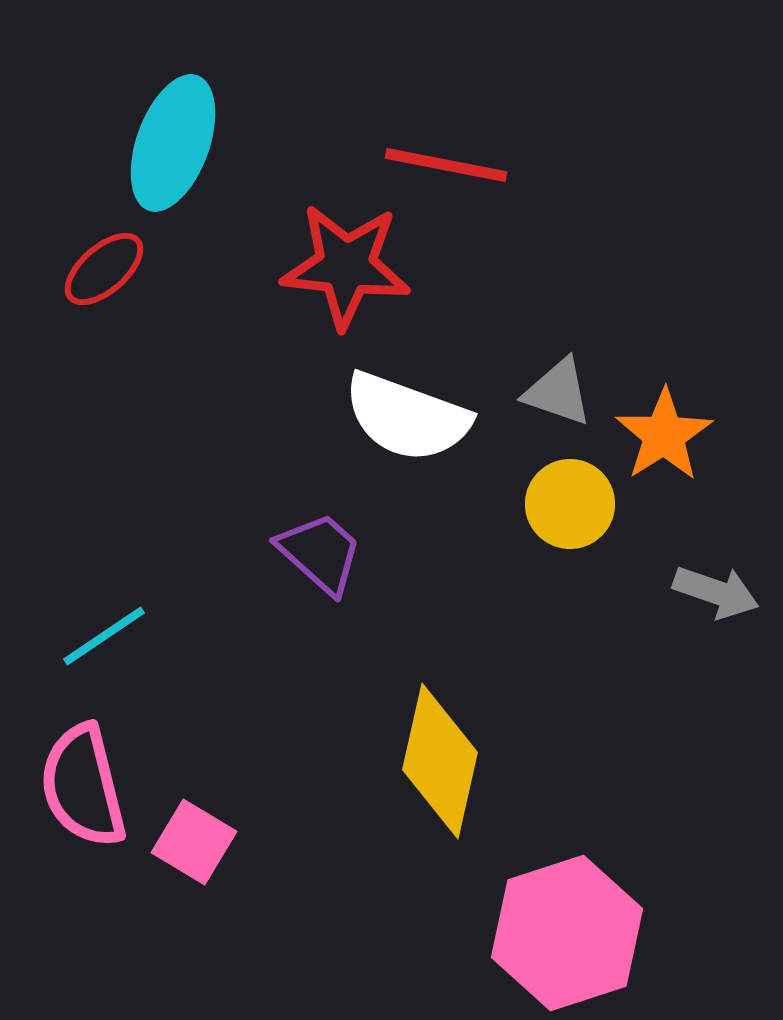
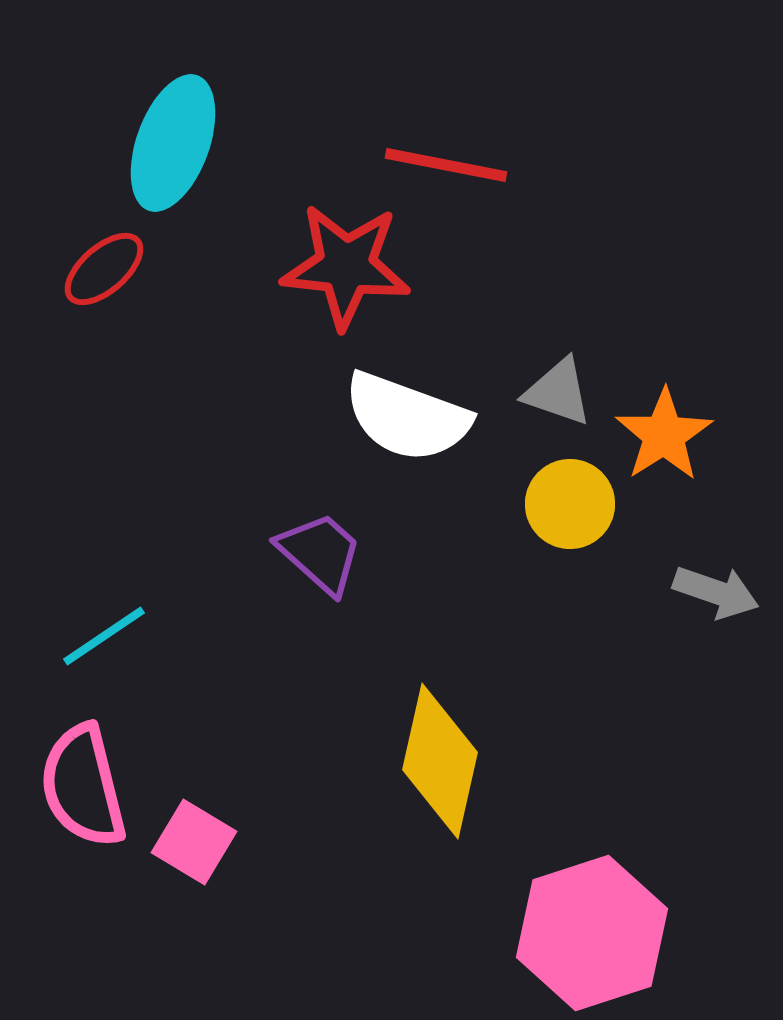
pink hexagon: moved 25 px right
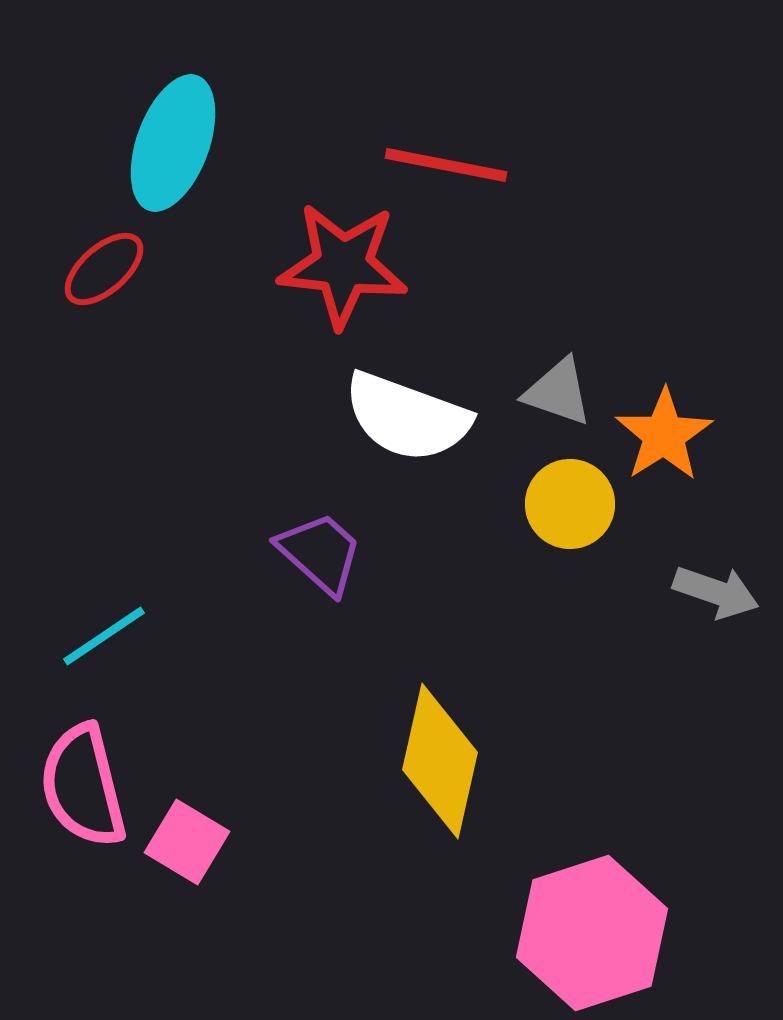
red star: moved 3 px left, 1 px up
pink square: moved 7 px left
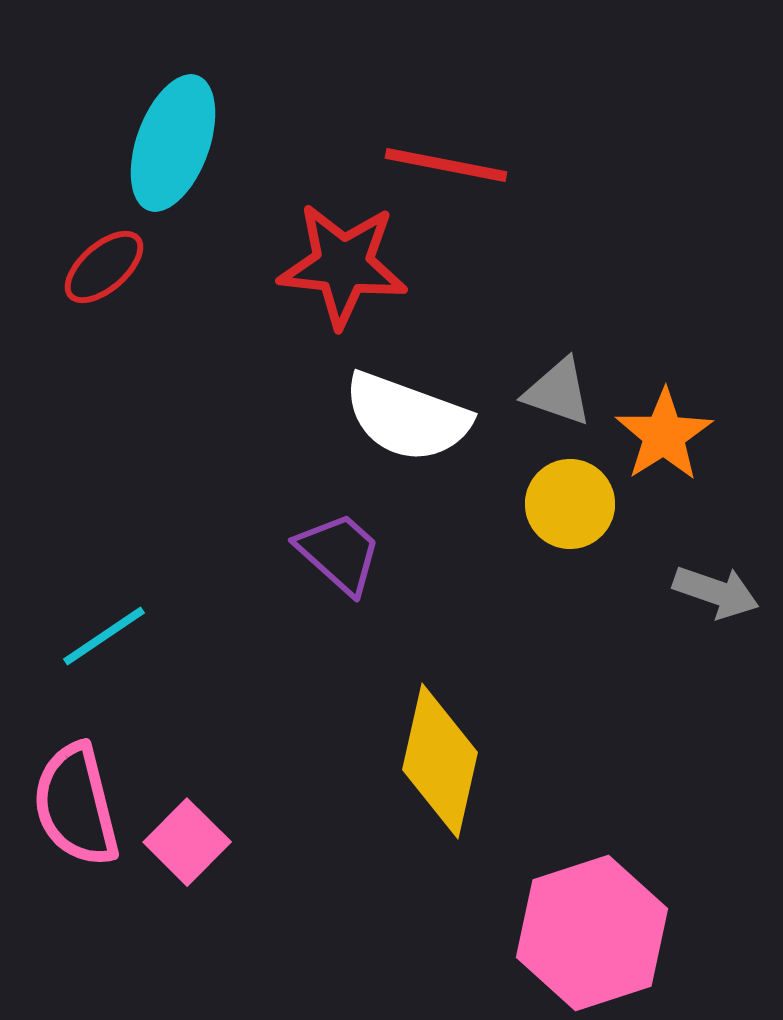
red ellipse: moved 2 px up
purple trapezoid: moved 19 px right
pink semicircle: moved 7 px left, 19 px down
pink square: rotated 14 degrees clockwise
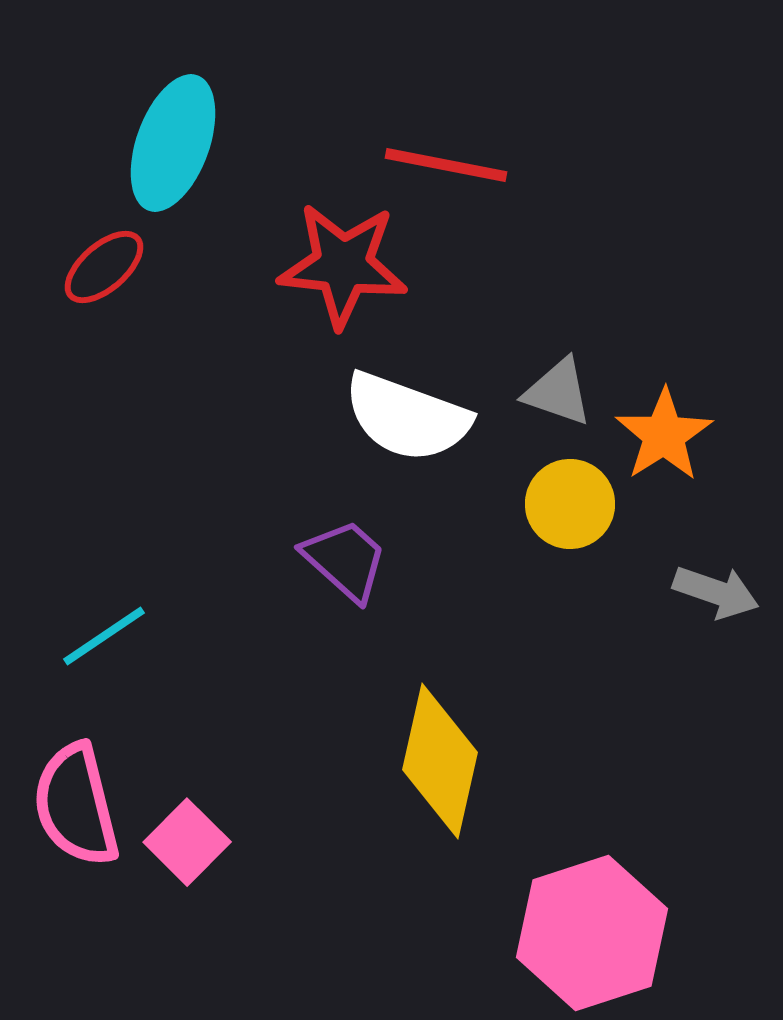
purple trapezoid: moved 6 px right, 7 px down
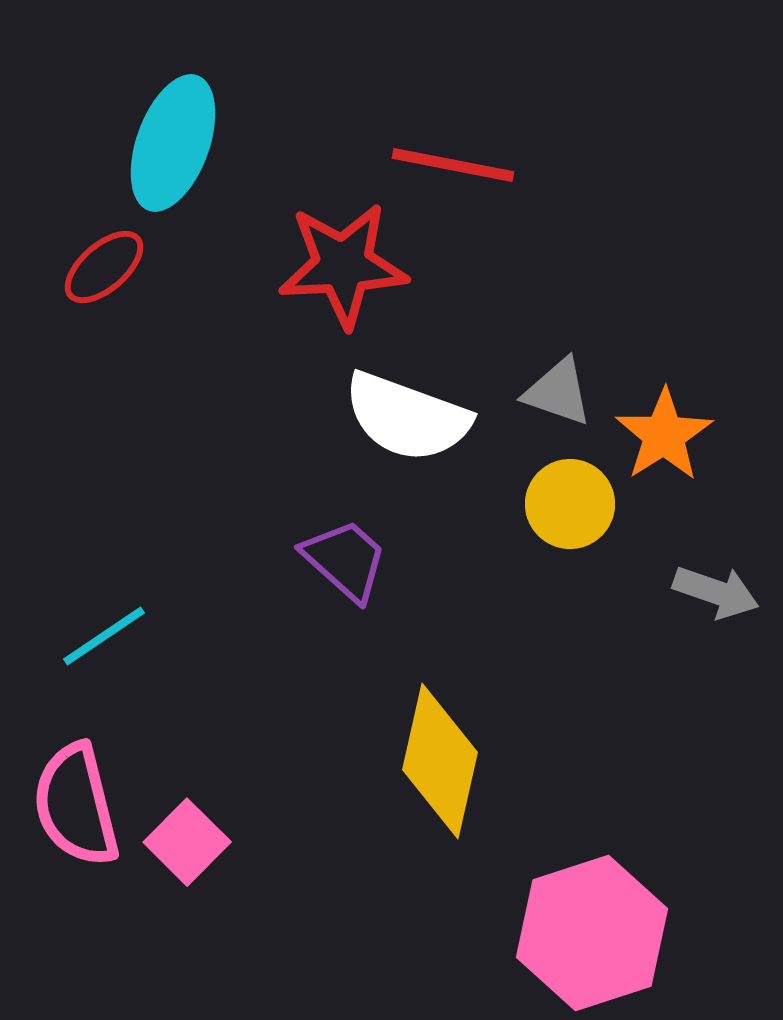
red line: moved 7 px right
red star: rotated 9 degrees counterclockwise
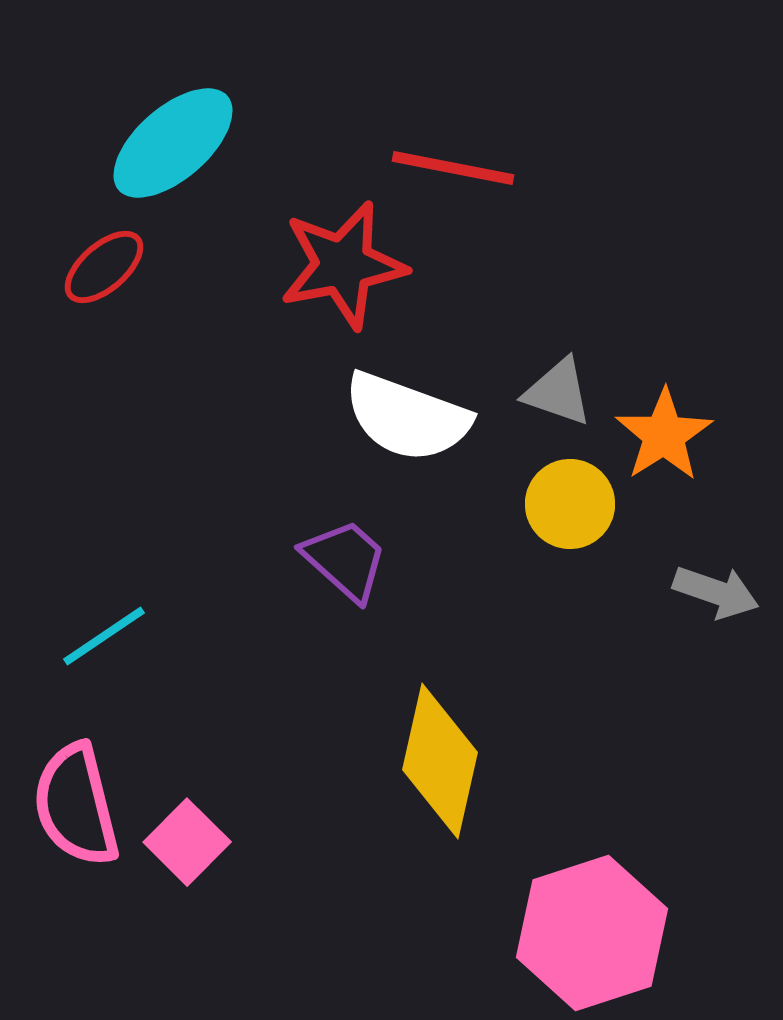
cyan ellipse: rotated 29 degrees clockwise
red line: moved 3 px down
red star: rotated 8 degrees counterclockwise
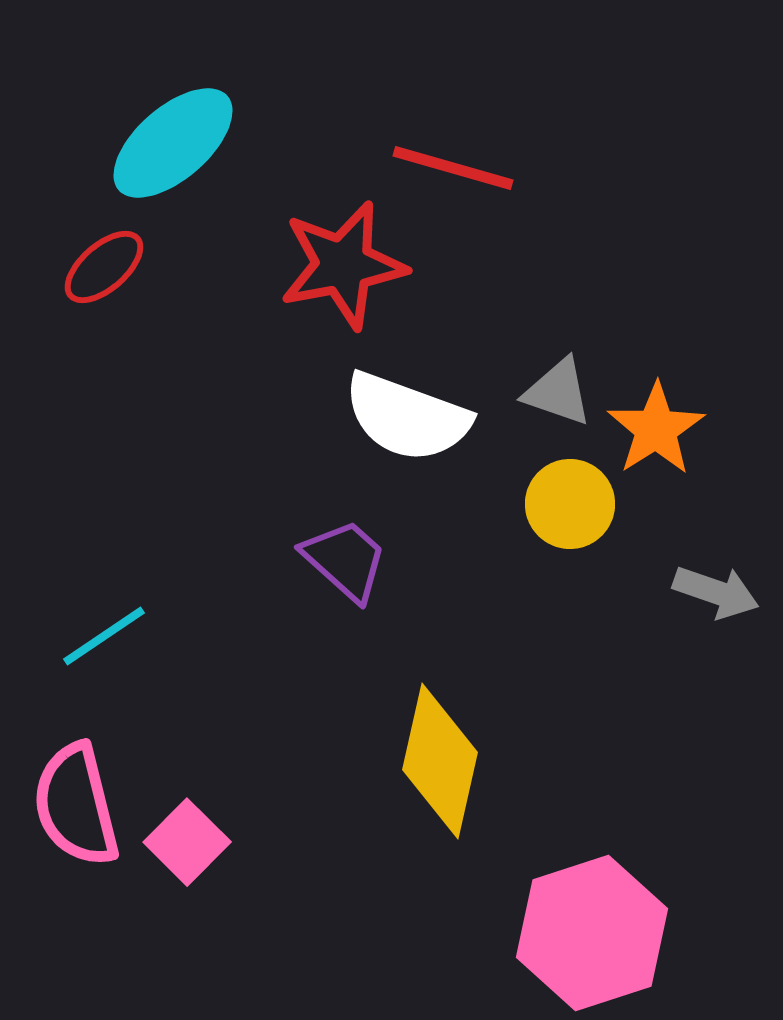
red line: rotated 5 degrees clockwise
orange star: moved 8 px left, 6 px up
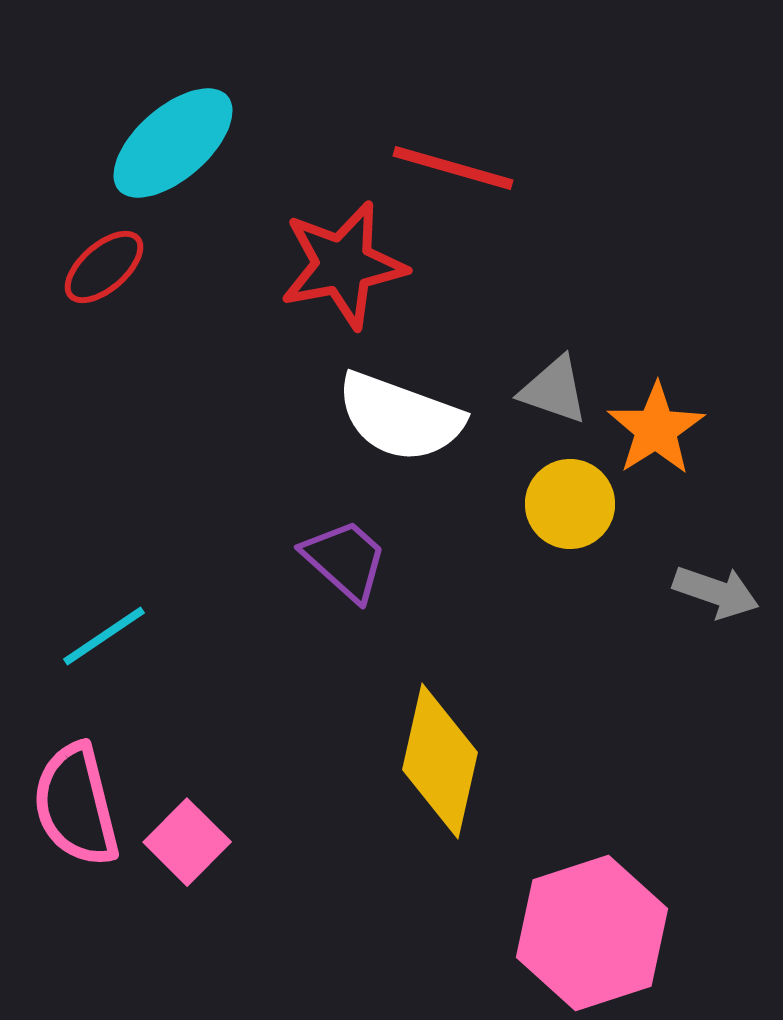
gray triangle: moved 4 px left, 2 px up
white semicircle: moved 7 px left
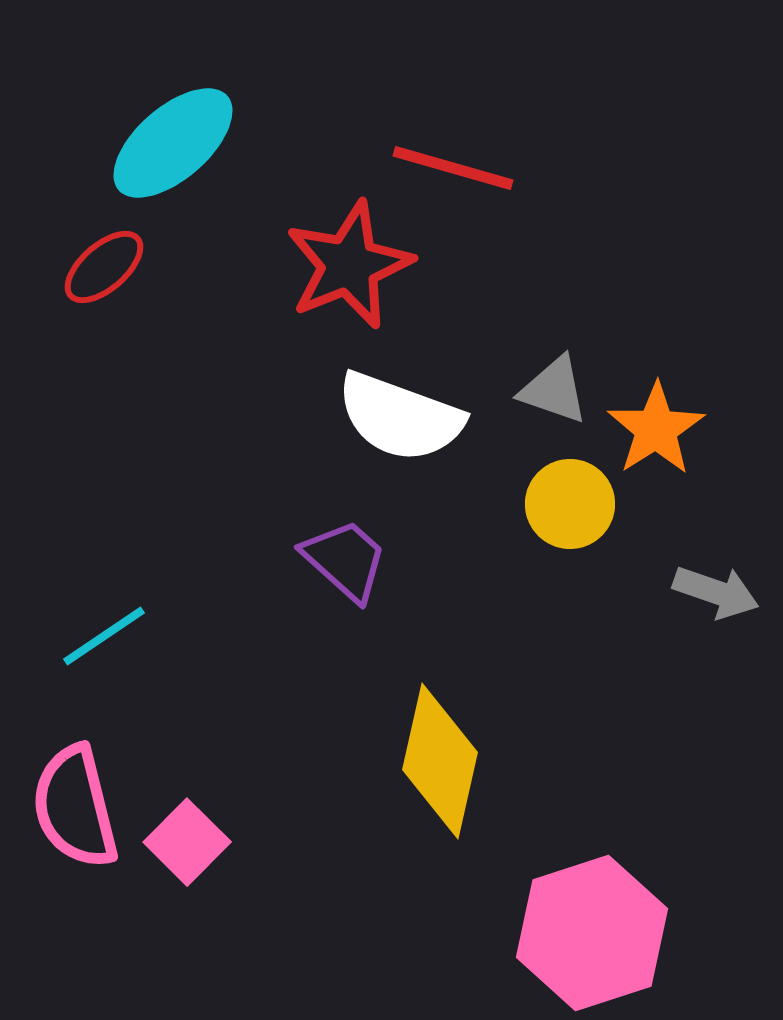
red star: moved 6 px right; rotated 11 degrees counterclockwise
pink semicircle: moved 1 px left, 2 px down
